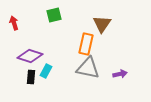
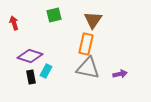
brown triangle: moved 9 px left, 4 px up
black rectangle: rotated 16 degrees counterclockwise
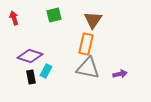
red arrow: moved 5 px up
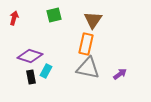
red arrow: rotated 32 degrees clockwise
purple arrow: rotated 24 degrees counterclockwise
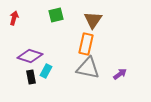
green square: moved 2 px right
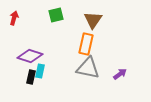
cyan rectangle: moved 6 px left; rotated 16 degrees counterclockwise
black rectangle: rotated 24 degrees clockwise
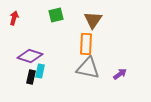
orange rectangle: rotated 10 degrees counterclockwise
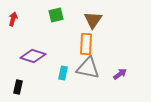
red arrow: moved 1 px left, 1 px down
purple diamond: moved 3 px right
cyan rectangle: moved 23 px right, 2 px down
black rectangle: moved 13 px left, 10 px down
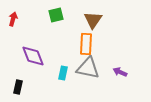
purple diamond: rotated 50 degrees clockwise
purple arrow: moved 2 px up; rotated 120 degrees counterclockwise
